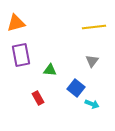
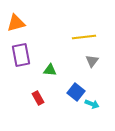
yellow line: moved 10 px left, 10 px down
blue square: moved 4 px down
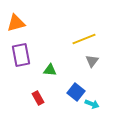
yellow line: moved 2 px down; rotated 15 degrees counterclockwise
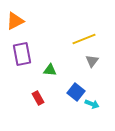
orange triangle: moved 1 px left, 2 px up; rotated 12 degrees counterclockwise
purple rectangle: moved 1 px right, 1 px up
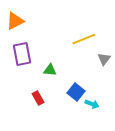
gray triangle: moved 12 px right, 2 px up
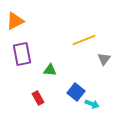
yellow line: moved 1 px down
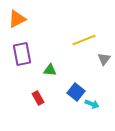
orange triangle: moved 2 px right, 2 px up
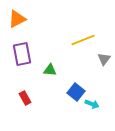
yellow line: moved 1 px left
red rectangle: moved 13 px left
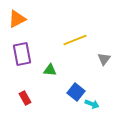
yellow line: moved 8 px left
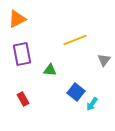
gray triangle: moved 1 px down
red rectangle: moved 2 px left, 1 px down
cyan arrow: rotated 104 degrees clockwise
